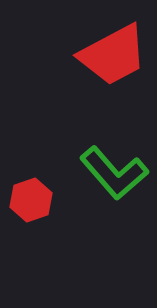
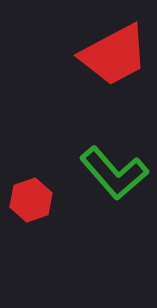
red trapezoid: moved 1 px right
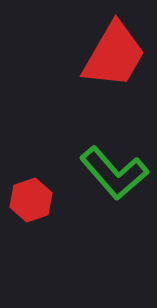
red trapezoid: rotated 32 degrees counterclockwise
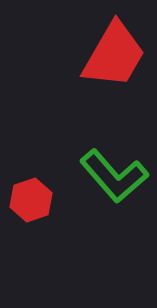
green L-shape: moved 3 px down
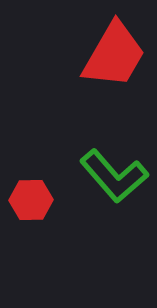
red hexagon: rotated 18 degrees clockwise
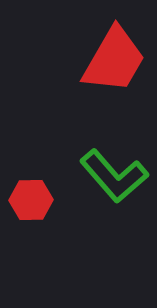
red trapezoid: moved 5 px down
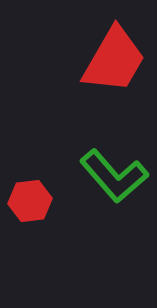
red hexagon: moved 1 px left, 1 px down; rotated 6 degrees counterclockwise
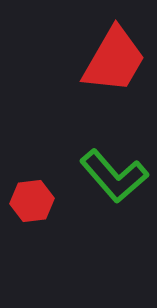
red hexagon: moved 2 px right
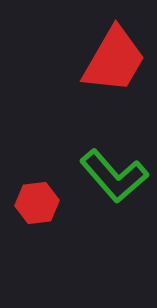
red hexagon: moved 5 px right, 2 px down
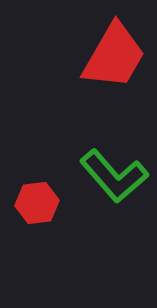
red trapezoid: moved 4 px up
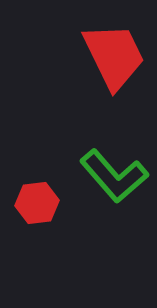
red trapezoid: rotated 56 degrees counterclockwise
